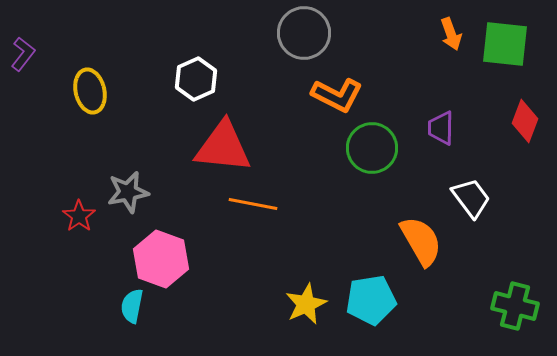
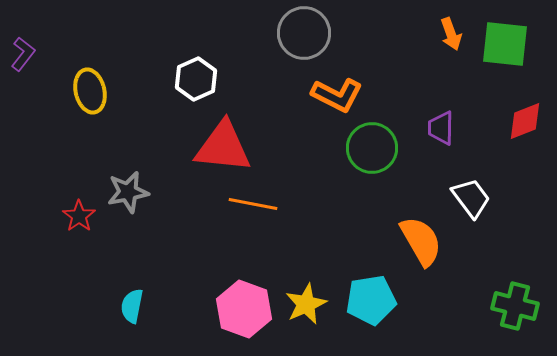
red diamond: rotated 48 degrees clockwise
pink hexagon: moved 83 px right, 50 px down
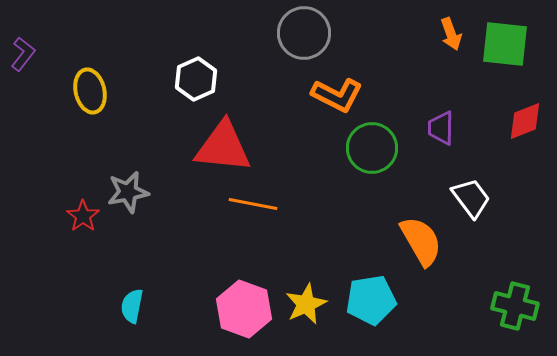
red star: moved 4 px right
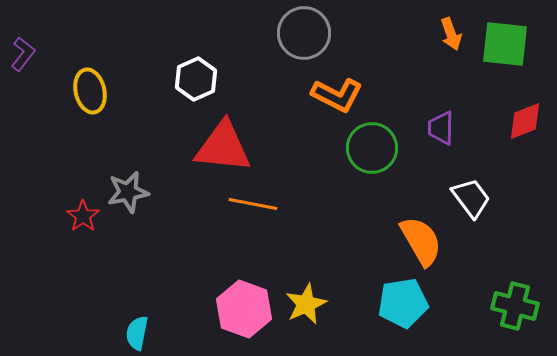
cyan pentagon: moved 32 px right, 3 px down
cyan semicircle: moved 5 px right, 27 px down
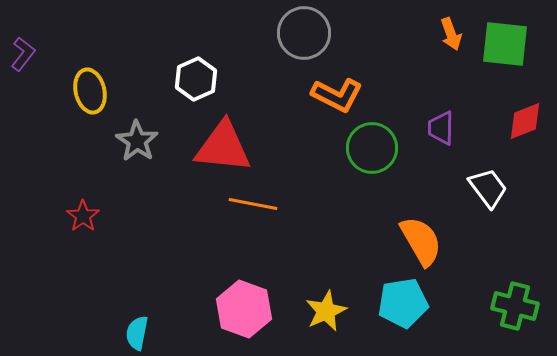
gray star: moved 9 px right, 51 px up; rotated 27 degrees counterclockwise
white trapezoid: moved 17 px right, 10 px up
yellow star: moved 20 px right, 7 px down
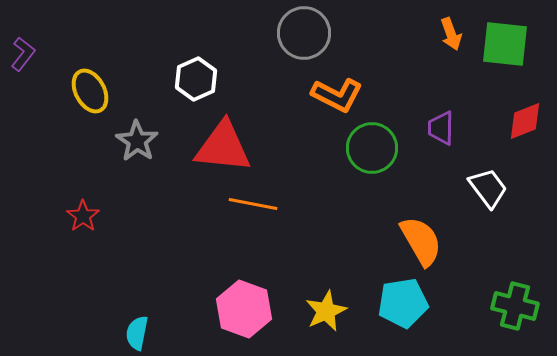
yellow ellipse: rotated 15 degrees counterclockwise
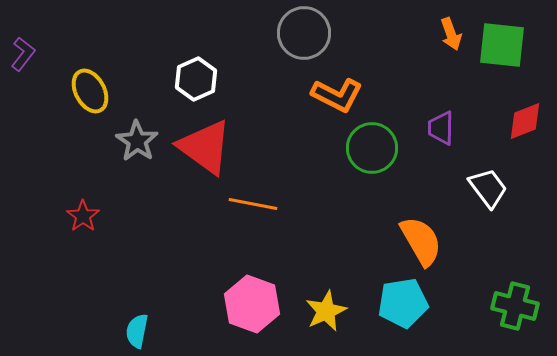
green square: moved 3 px left, 1 px down
red triangle: moved 18 px left; rotated 30 degrees clockwise
pink hexagon: moved 8 px right, 5 px up
cyan semicircle: moved 2 px up
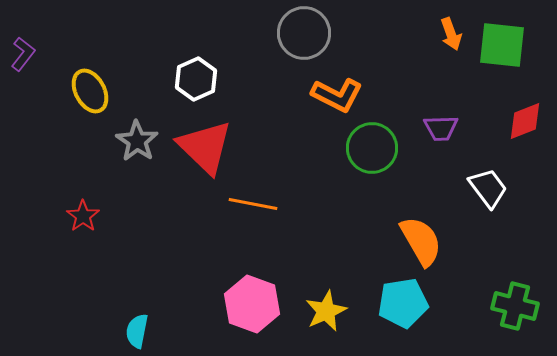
purple trapezoid: rotated 93 degrees counterclockwise
red triangle: rotated 8 degrees clockwise
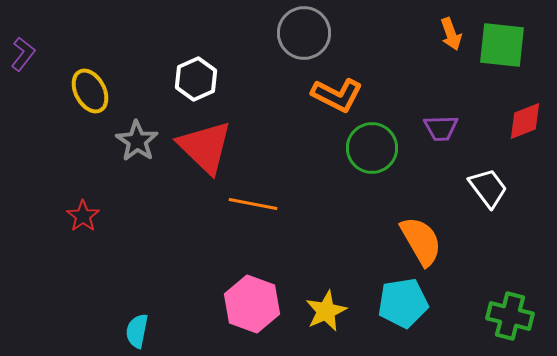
green cross: moved 5 px left, 10 px down
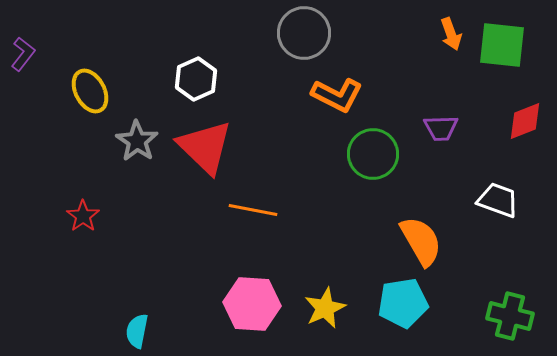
green circle: moved 1 px right, 6 px down
white trapezoid: moved 10 px right, 12 px down; rotated 33 degrees counterclockwise
orange line: moved 6 px down
pink hexagon: rotated 16 degrees counterclockwise
yellow star: moved 1 px left, 3 px up
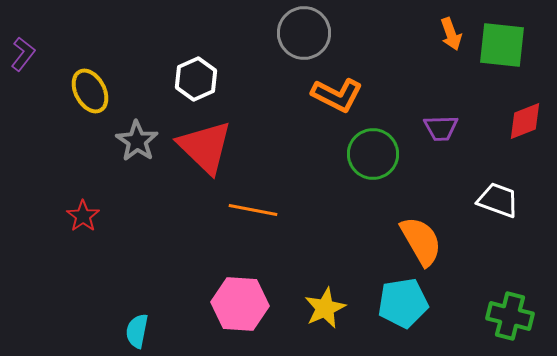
pink hexagon: moved 12 px left
